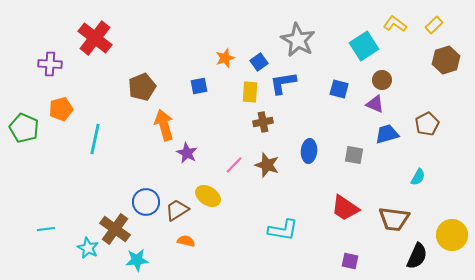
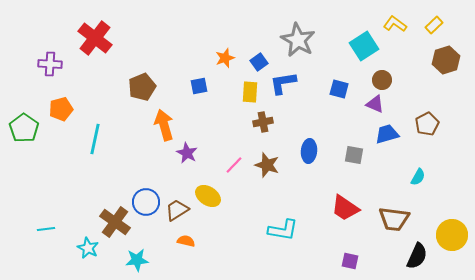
green pentagon at (24, 128): rotated 12 degrees clockwise
brown cross at (115, 229): moved 7 px up
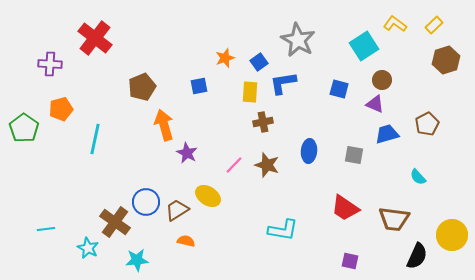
cyan semicircle at (418, 177): rotated 108 degrees clockwise
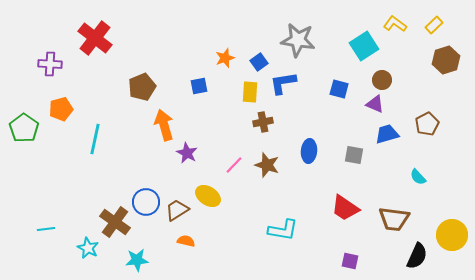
gray star at (298, 40): rotated 20 degrees counterclockwise
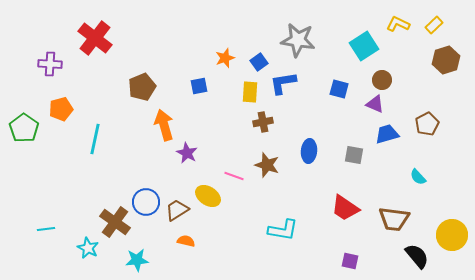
yellow L-shape at (395, 24): moved 3 px right; rotated 10 degrees counterclockwise
pink line at (234, 165): moved 11 px down; rotated 66 degrees clockwise
black semicircle at (417, 256): rotated 64 degrees counterclockwise
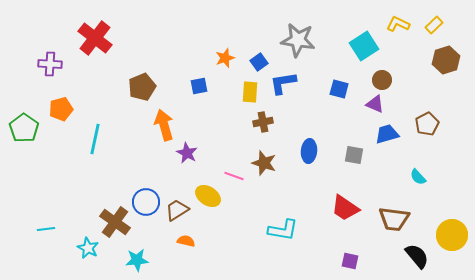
brown star at (267, 165): moved 3 px left, 2 px up
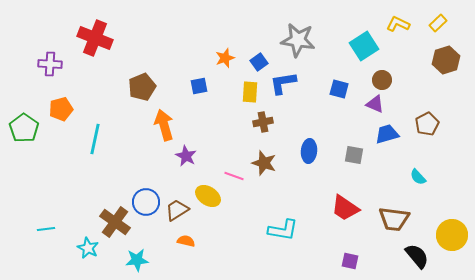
yellow rectangle at (434, 25): moved 4 px right, 2 px up
red cross at (95, 38): rotated 16 degrees counterclockwise
purple star at (187, 153): moved 1 px left, 3 px down
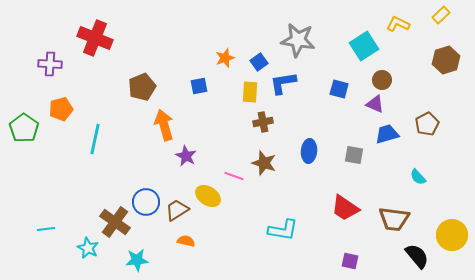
yellow rectangle at (438, 23): moved 3 px right, 8 px up
